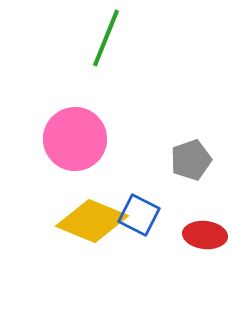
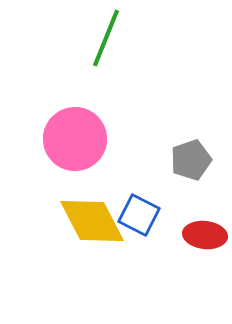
yellow diamond: rotated 40 degrees clockwise
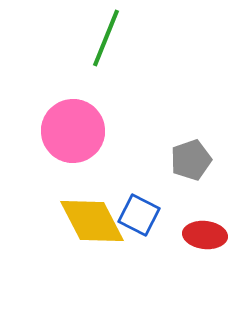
pink circle: moved 2 px left, 8 px up
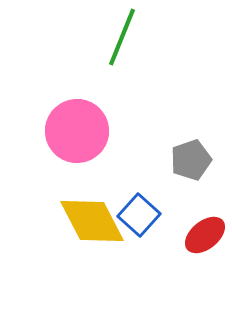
green line: moved 16 px right, 1 px up
pink circle: moved 4 px right
blue square: rotated 15 degrees clockwise
red ellipse: rotated 45 degrees counterclockwise
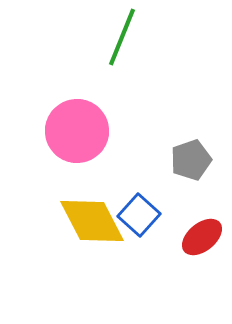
red ellipse: moved 3 px left, 2 px down
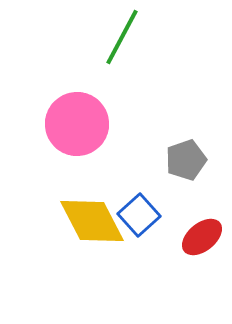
green line: rotated 6 degrees clockwise
pink circle: moved 7 px up
gray pentagon: moved 5 px left
blue square: rotated 6 degrees clockwise
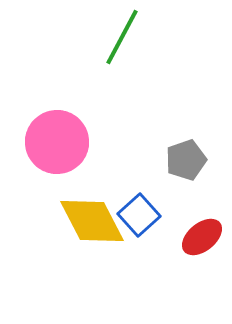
pink circle: moved 20 px left, 18 px down
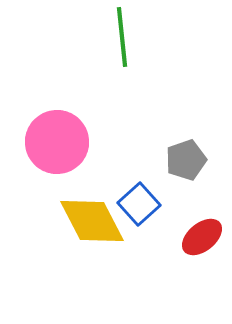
green line: rotated 34 degrees counterclockwise
blue square: moved 11 px up
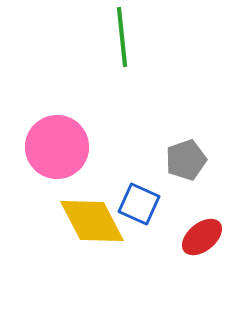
pink circle: moved 5 px down
blue square: rotated 24 degrees counterclockwise
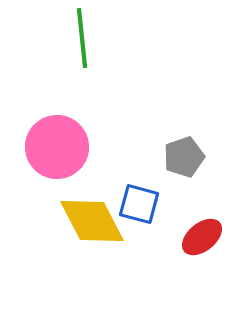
green line: moved 40 px left, 1 px down
gray pentagon: moved 2 px left, 3 px up
blue square: rotated 9 degrees counterclockwise
